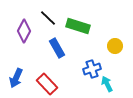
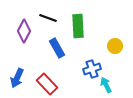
black line: rotated 24 degrees counterclockwise
green rectangle: rotated 70 degrees clockwise
blue arrow: moved 1 px right
cyan arrow: moved 1 px left, 1 px down
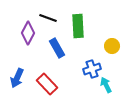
purple diamond: moved 4 px right, 2 px down
yellow circle: moved 3 px left
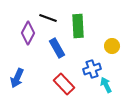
red rectangle: moved 17 px right
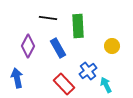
black line: rotated 12 degrees counterclockwise
purple diamond: moved 13 px down
blue rectangle: moved 1 px right
blue cross: moved 4 px left, 2 px down; rotated 18 degrees counterclockwise
blue arrow: rotated 144 degrees clockwise
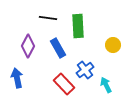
yellow circle: moved 1 px right, 1 px up
blue cross: moved 3 px left, 1 px up
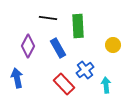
cyan arrow: rotated 21 degrees clockwise
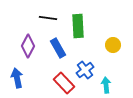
red rectangle: moved 1 px up
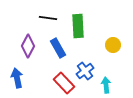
blue cross: moved 1 px down
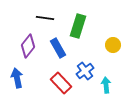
black line: moved 3 px left
green rectangle: rotated 20 degrees clockwise
purple diamond: rotated 10 degrees clockwise
red rectangle: moved 3 px left
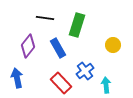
green rectangle: moved 1 px left, 1 px up
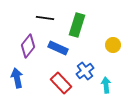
blue rectangle: rotated 36 degrees counterclockwise
